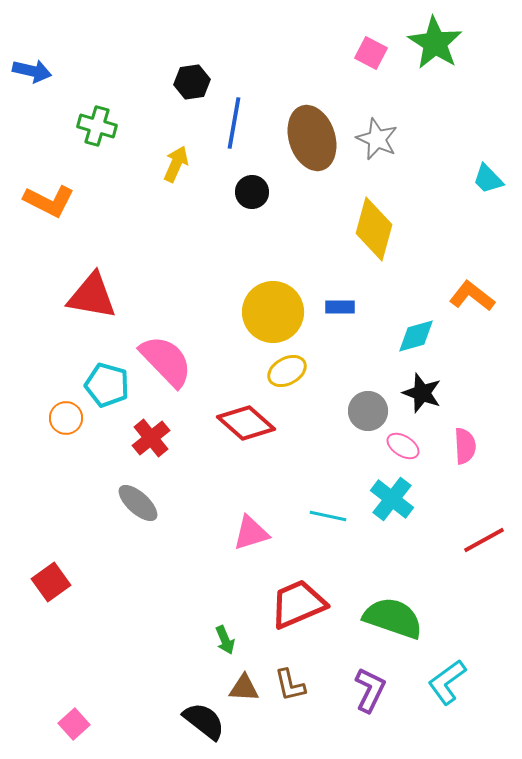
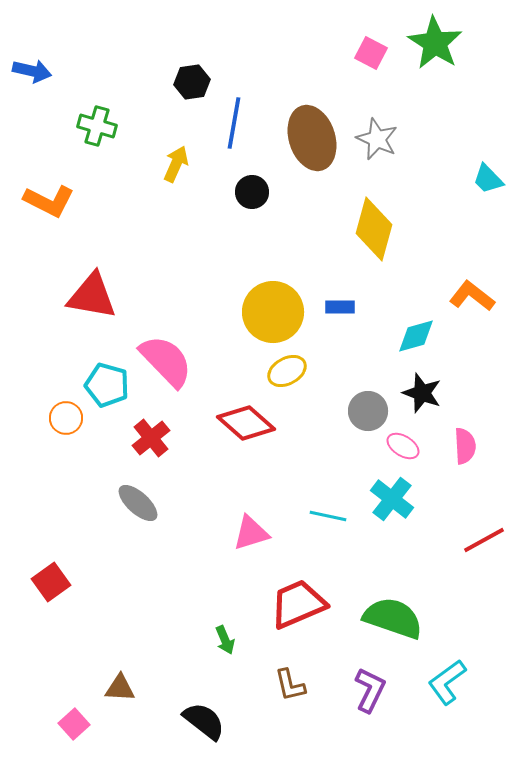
brown triangle at (244, 688): moved 124 px left
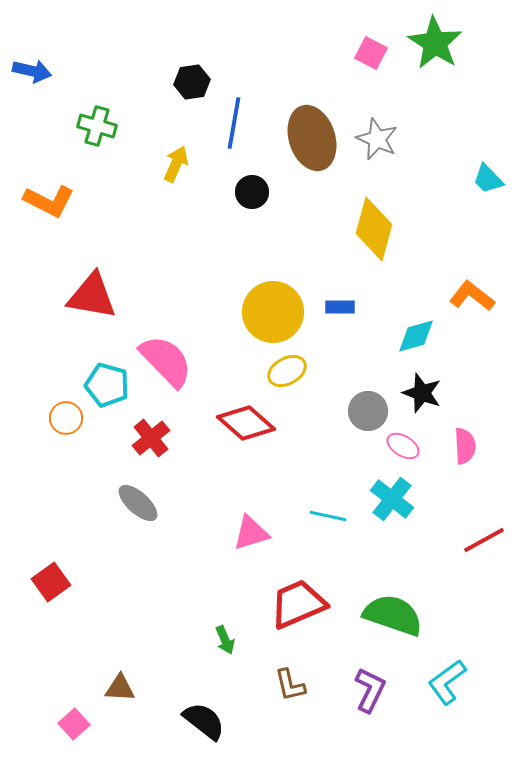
green semicircle at (393, 618): moved 3 px up
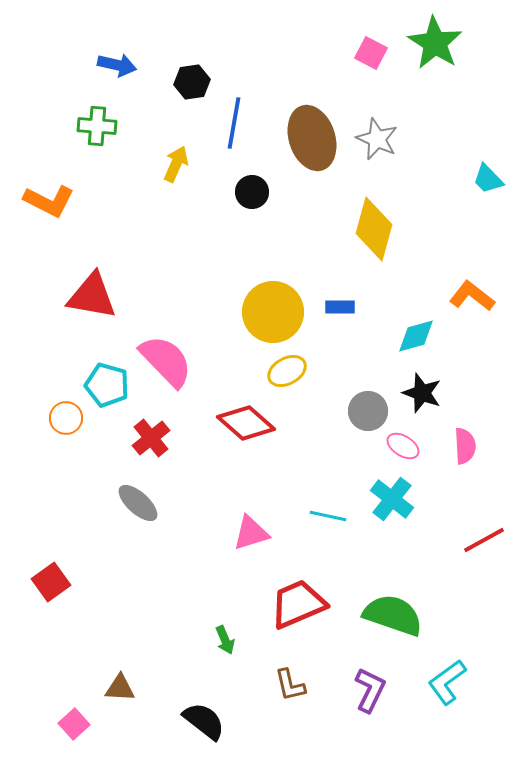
blue arrow at (32, 71): moved 85 px right, 6 px up
green cross at (97, 126): rotated 12 degrees counterclockwise
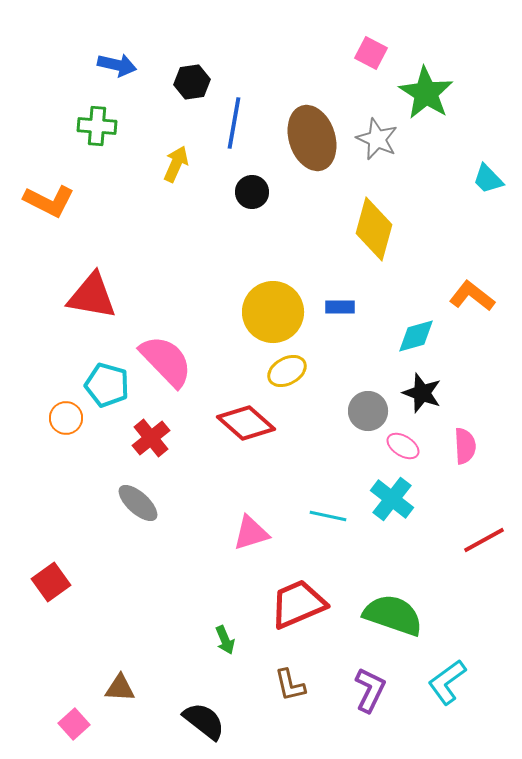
green star at (435, 43): moved 9 px left, 50 px down
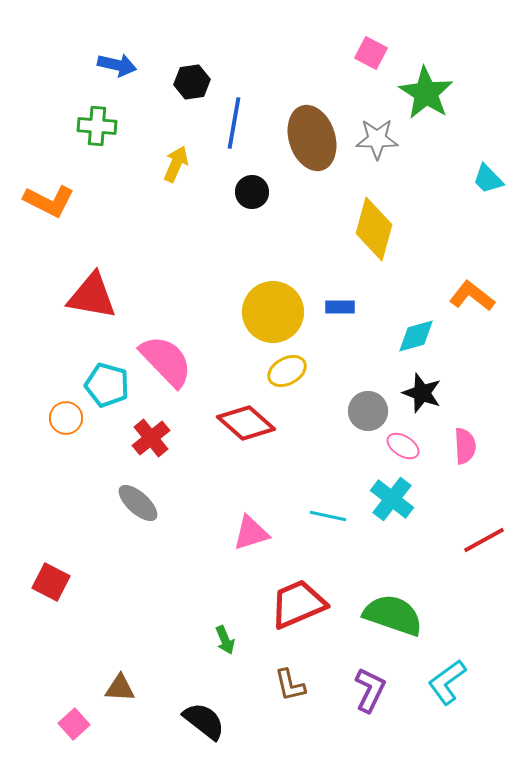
gray star at (377, 139): rotated 24 degrees counterclockwise
red square at (51, 582): rotated 27 degrees counterclockwise
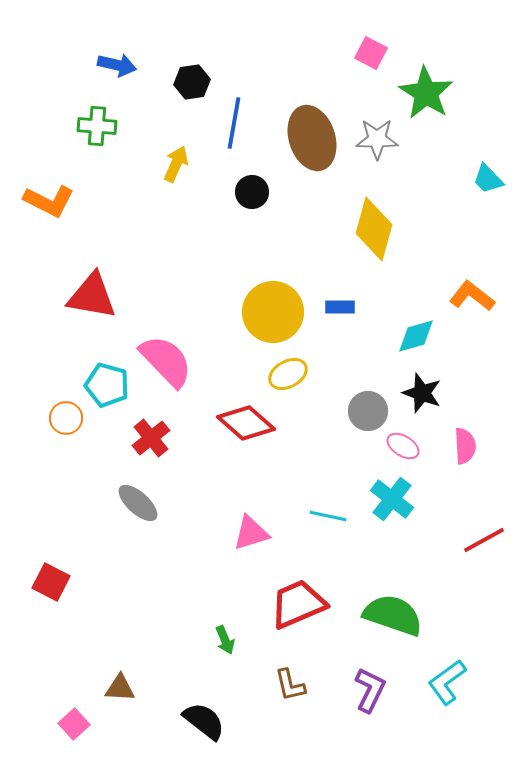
yellow ellipse at (287, 371): moved 1 px right, 3 px down
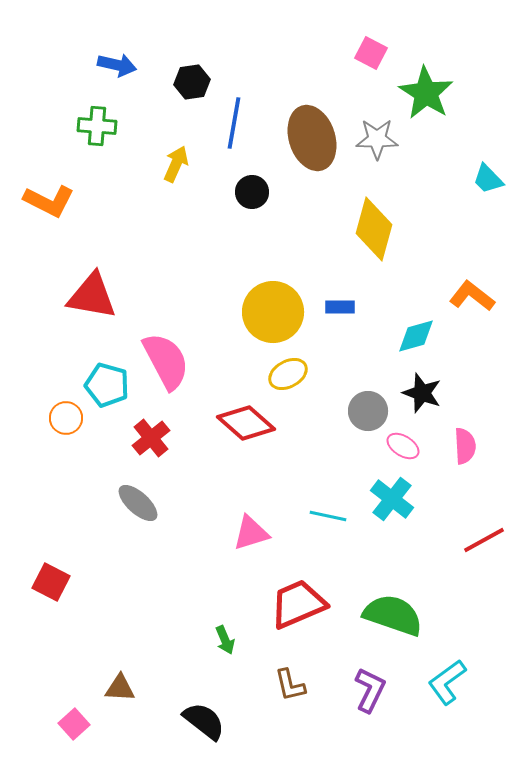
pink semicircle at (166, 361): rotated 16 degrees clockwise
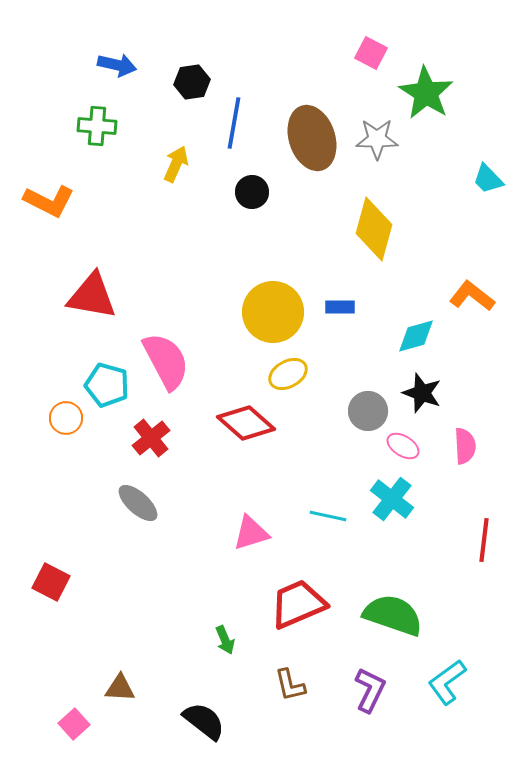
red line at (484, 540): rotated 54 degrees counterclockwise
